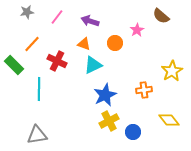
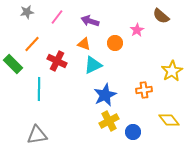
green rectangle: moved 1 px left, 1 px up
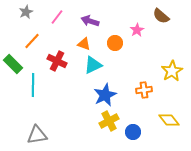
gray star: moved 1 px left; rotated 16 degrees counterclockwise
orange line: moved 3 px up
cyan line: moved 6 px left, 4 px up
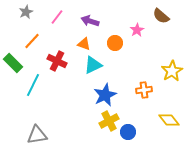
green rectangle: moved 1 px up
cyan line: rotated 25 degrees clockwise
blue circle: moved 5 px left
